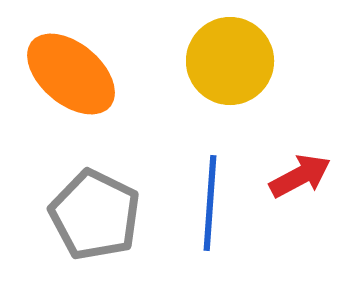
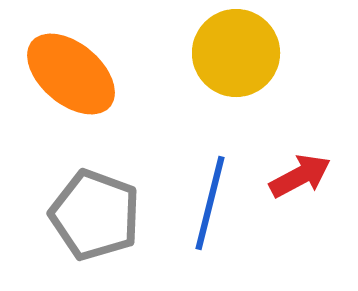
yellow circle: moved 6 px right, 8 px up
blue line: rotated 10 degrees clockwise
gray pentagon: rotated 6 degrees counterclockwise
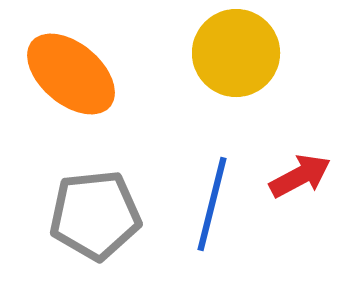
blue line: moved 2 px right, 1 px down
gray pentagon: rotated 26 degrees counterclockwise
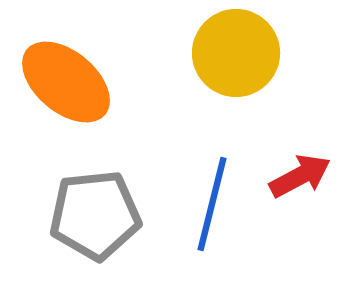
orange ellipse: moved 5 px left, 8 px down
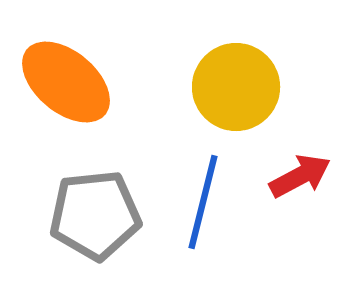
yellow circle: moved 34 px down
blue line: moved 9 px left, 2 px up
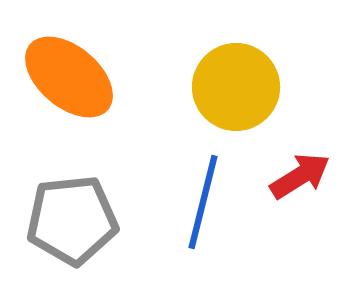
orange ellipse: moved 3 px right, 5 px up
red arrow: rotated 4 degrees counterclockwise
gray pentagon: moved 23 px left, 5 px down
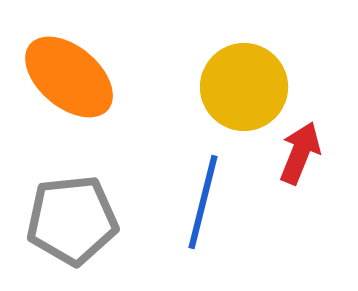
yellow circle: moved 8 px right
red arrow: moved 23 px up; rotated 36 degrees counterclockwise
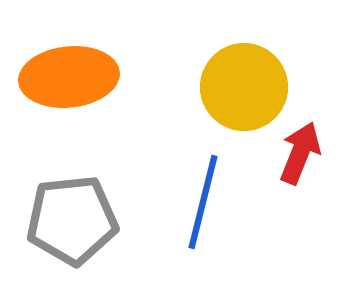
orange ellipse: rotated 46 degrees counterclockwise
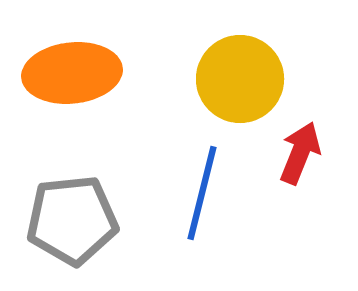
orange ellipse: moved 3 px right, 4 px up
yellow circle: moved 4 px left, 8 px up
blue line: moved 1 px left, 9 px up
